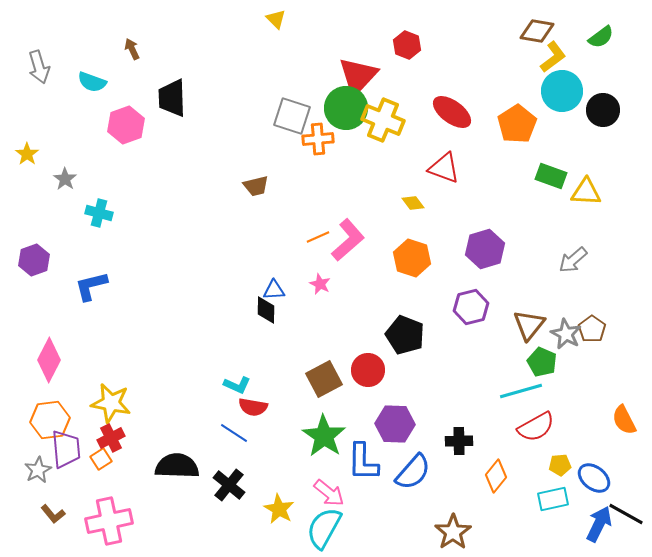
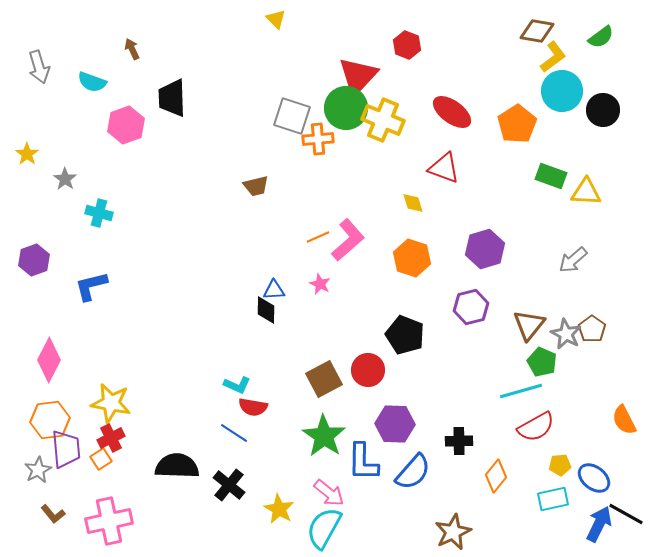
yellow diamond at (413, 203): rotated 20 degrees clockwise
brown star at (453, 532): rotated 9 degrees clockwise
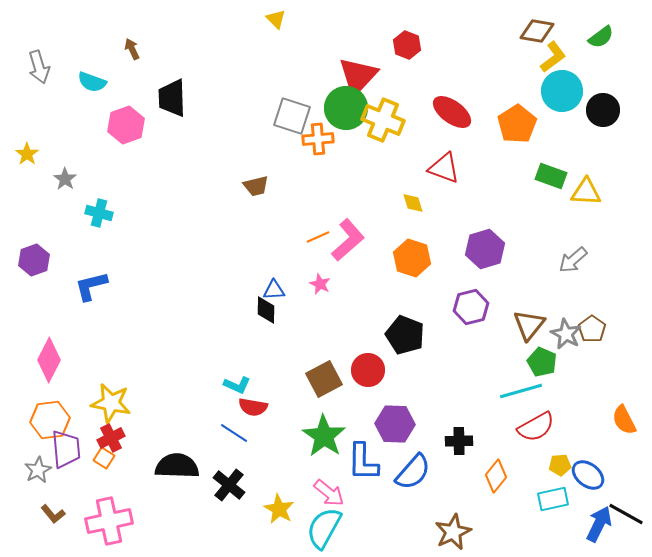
orange square at (101, 459): moved 3 px right, 1 px up; rotated 25 degrees counterclockwise
blue ellipse at (594, 478): moved 6 px left, 3 px up
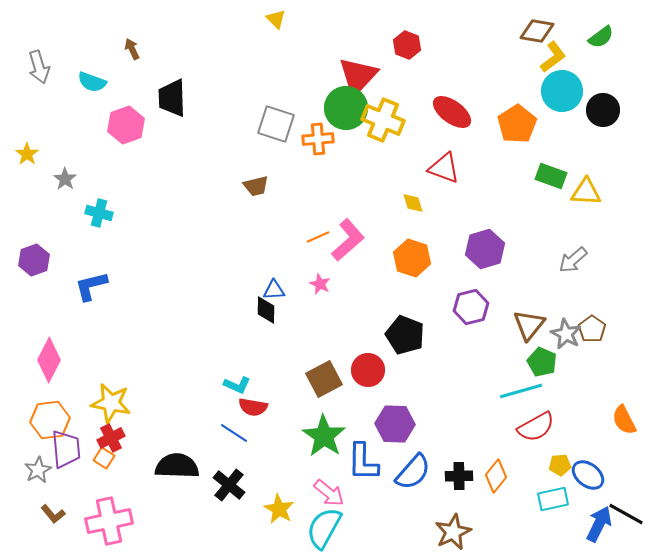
gray square at (292, 116): moved 16 px left, 8 px down
black cross at (459, 441): moved 35 px down
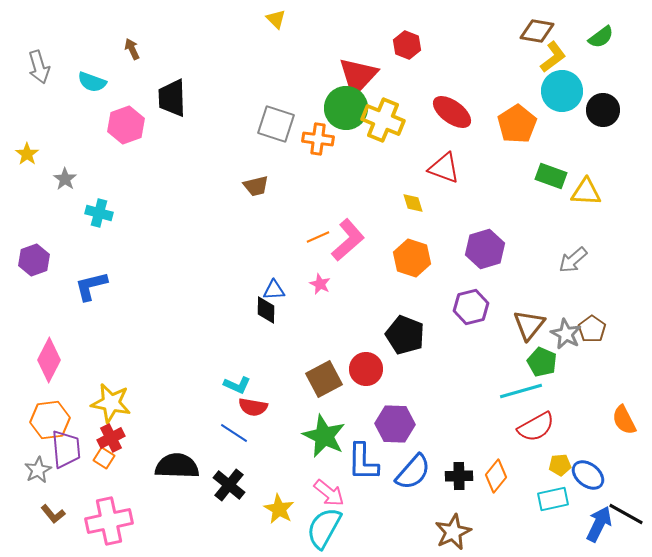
orange cross at (318, 139): rotated 12 degrees clockwise
red circle at (368, 370): moved 2 px left, 1 px up
green star at (324, 436): rotated 9 degrees counterclockwise
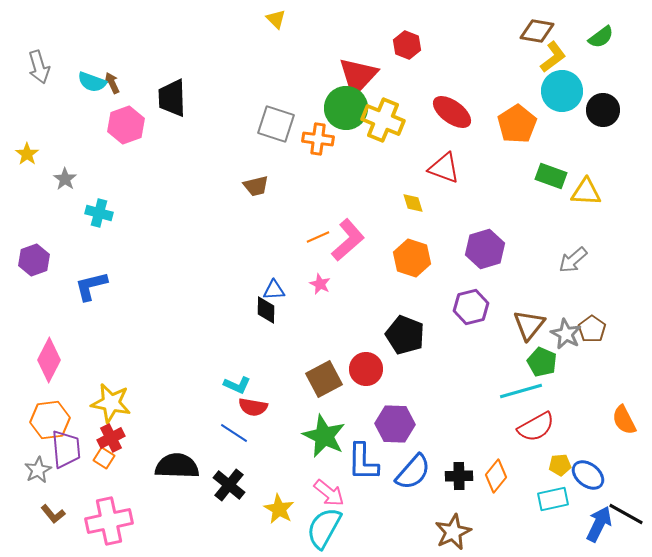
brown arrow at (132, 49): moved 20 px left, 34 px down
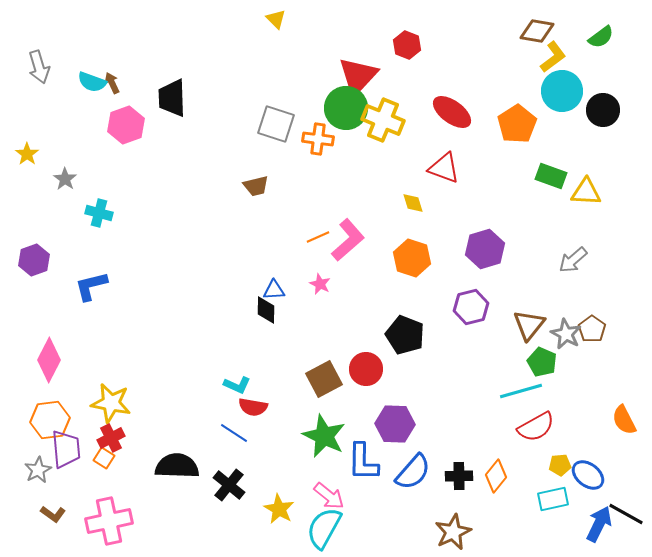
pink arrow at (329, 493): moved 3 px down
brown L-shape at (53, 514): rotated 15 degrees counterclockwise
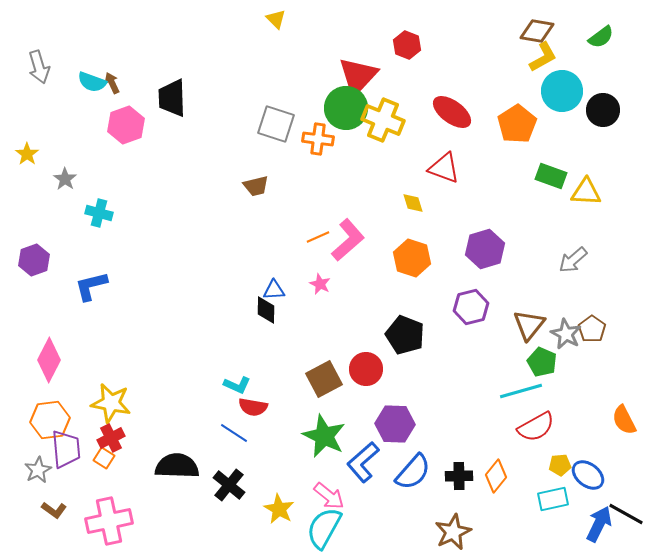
yellow L-shape at (553, 57): moved 10 px left; rotated 8 degrees clockwise
blue L-shape at (363, 462): rotated 48 degrees clockwise
brown L-shape at (53, 514): moved 1 px right, 4 px up
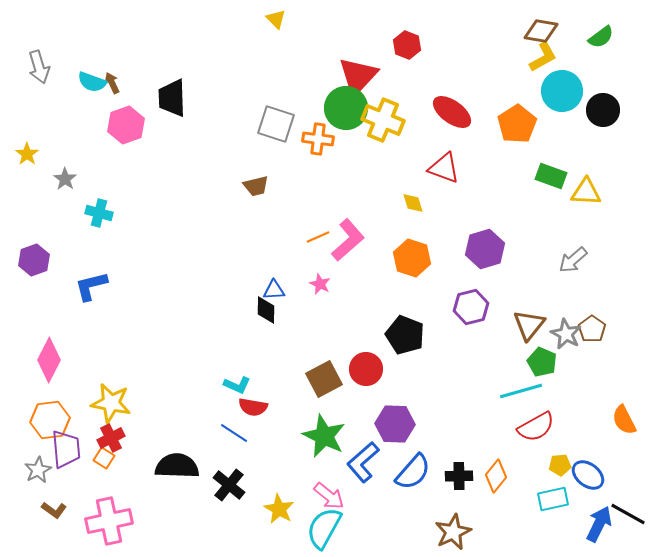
brown diamond at (537, 31): moved 4 px right
black line at (626, 514): moved 2 px right
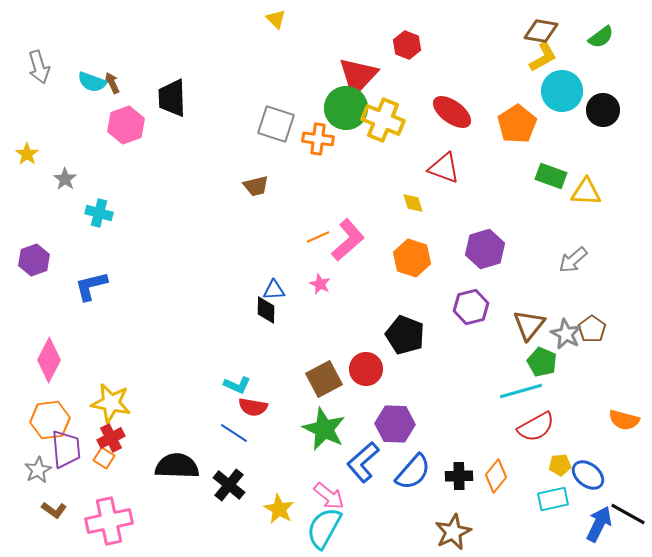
orange semicircle at (624, 420): rotated 48 degrees counterclockwise
green star at (324, 436): moved 7 px up
